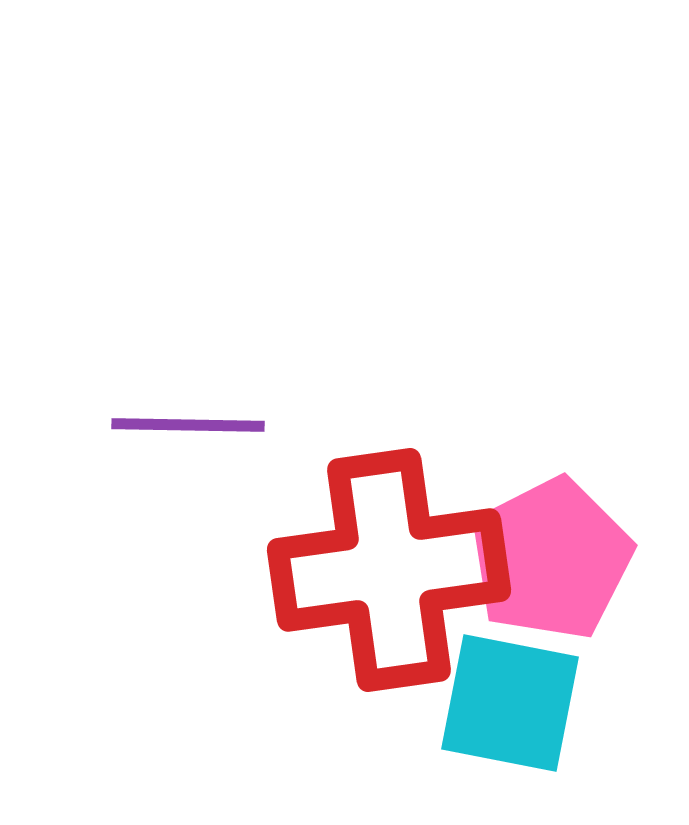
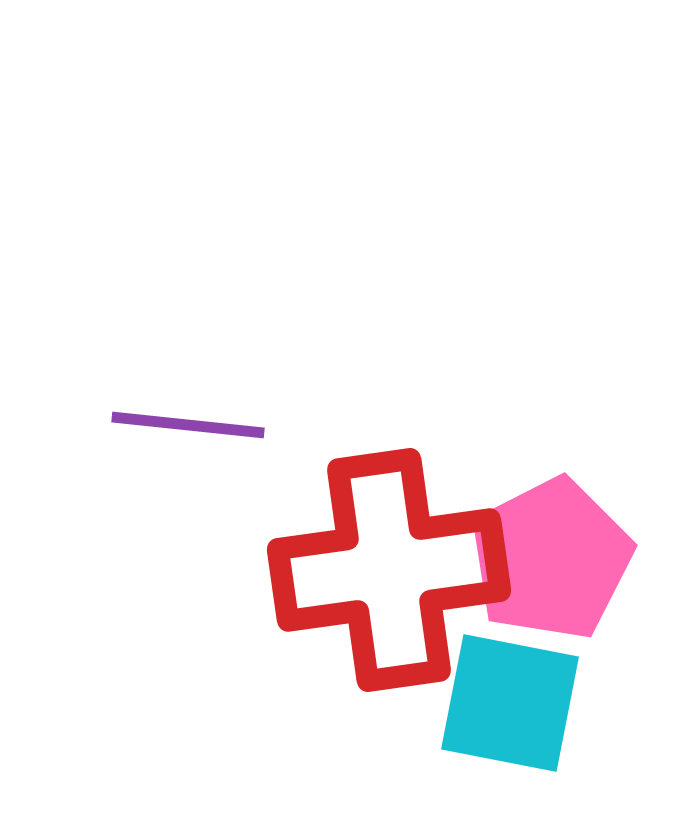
purple line: rotated 5 degrees clockwise
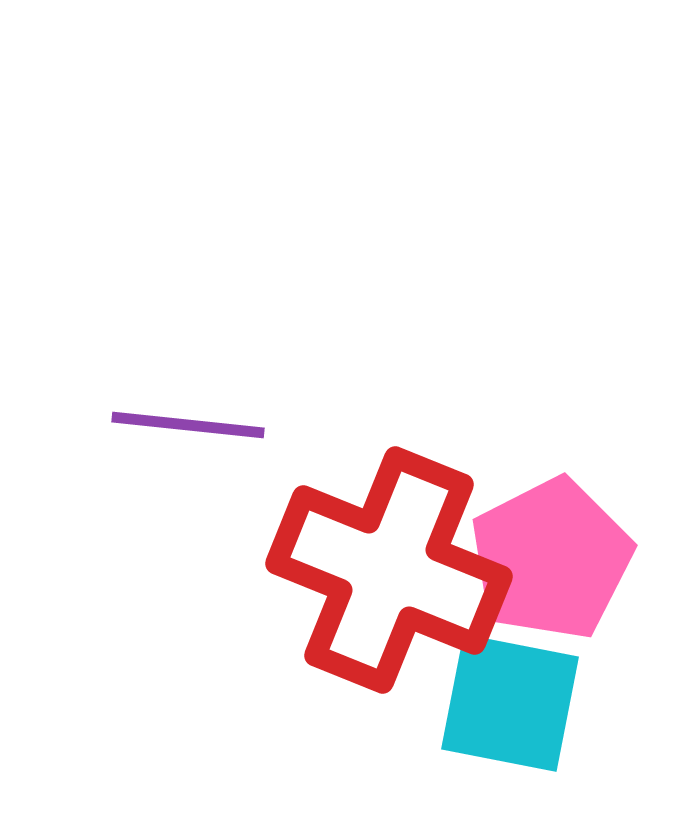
red cross: rotated 30 degrees clockwise
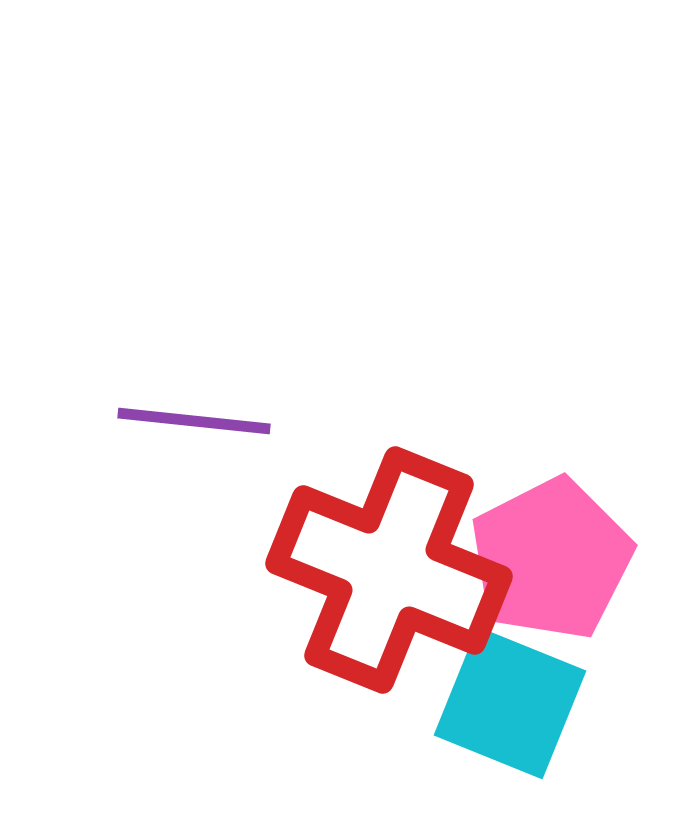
purple line: moved 6 px right, 4 px up
cyan square: rotated 11 degrees clockwise
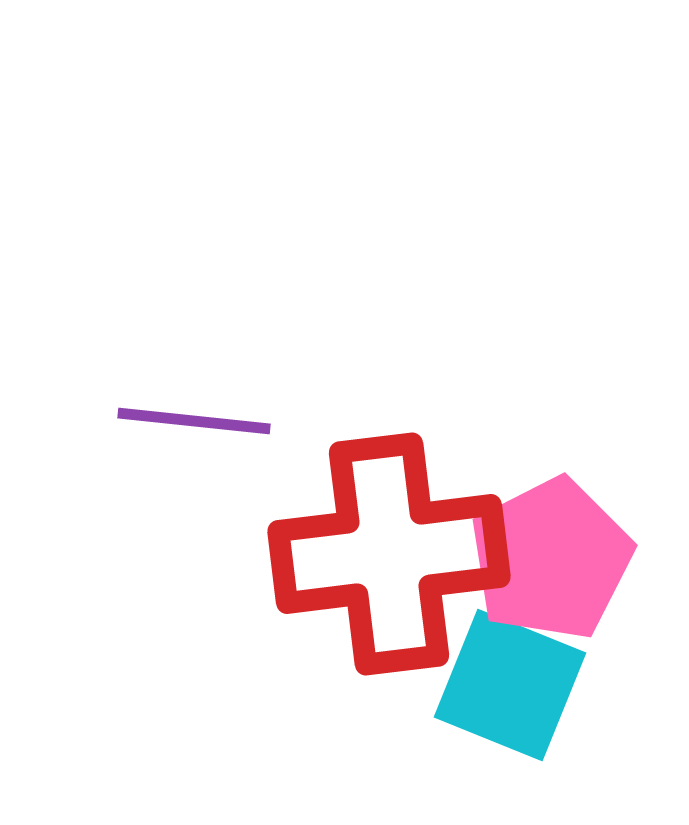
red cross: moved 16 px up; rotated 29 degrees counterclockwise
cyan square: moved 18 px up
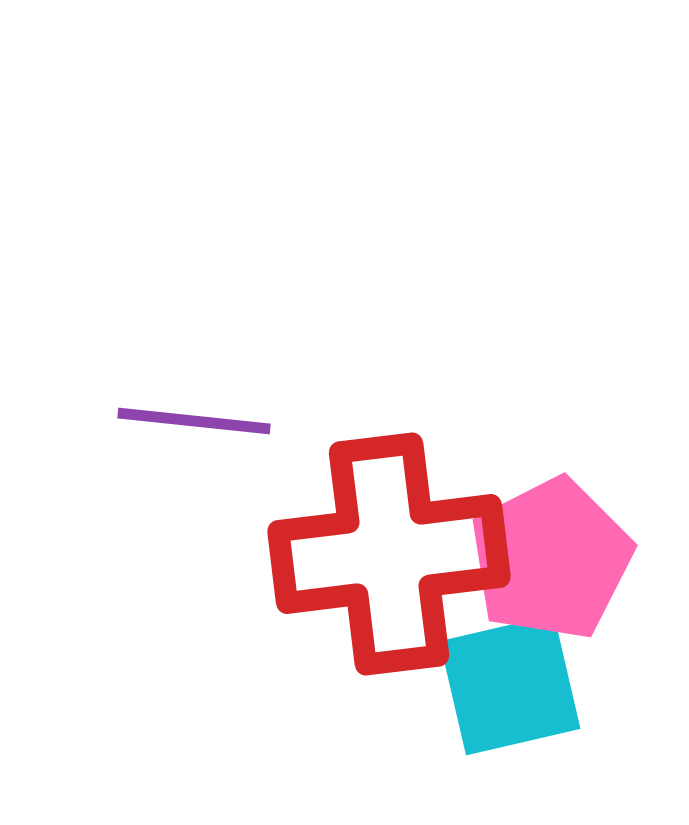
cyan square: rotated 35 degrees counterclockwise
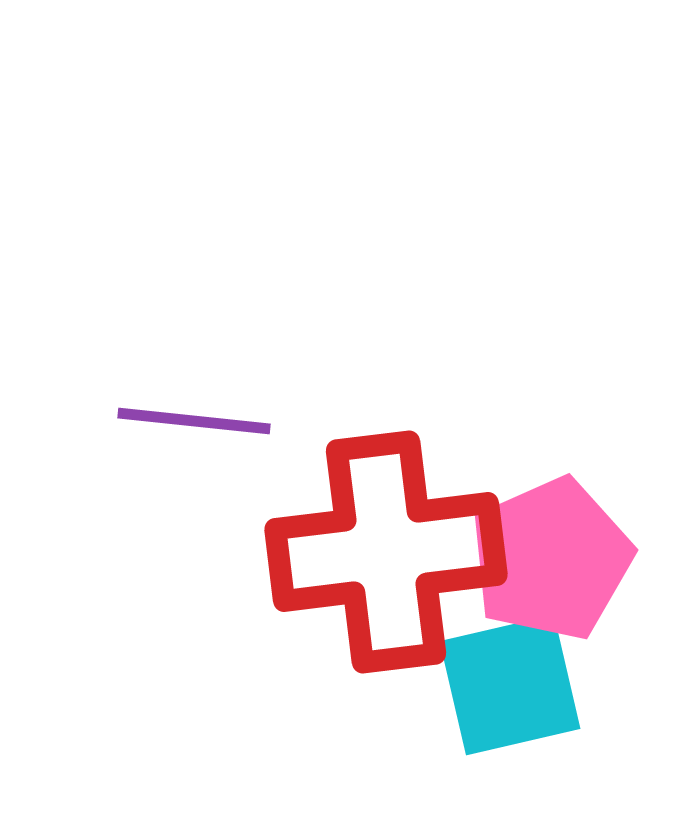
red cross: moved 3 px left, 2 px up
pink pentagon: rotated 3 degrees clockwise
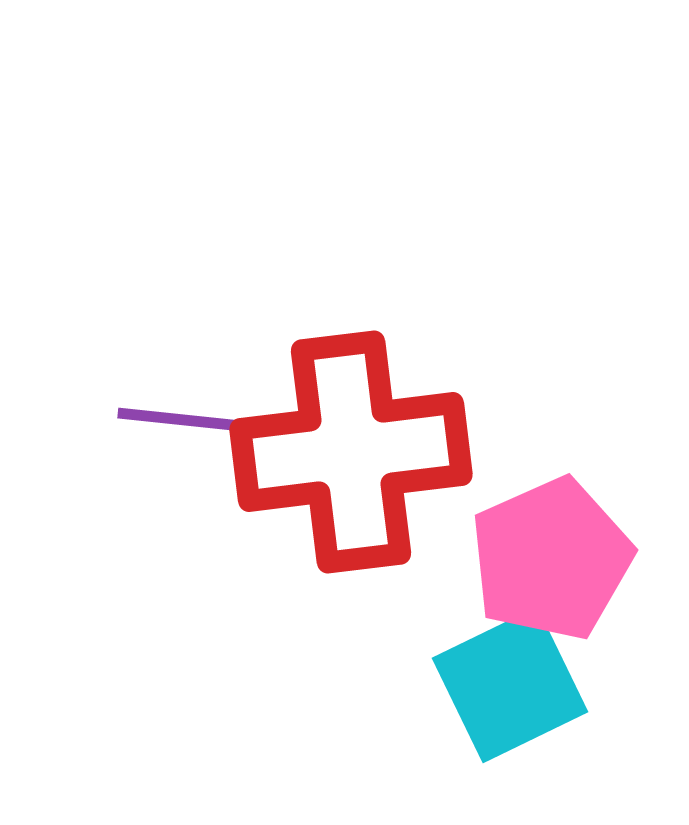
red cross: moved 35 px left, 100 px up
cyan square: rotated 13 degrees counterclockwise
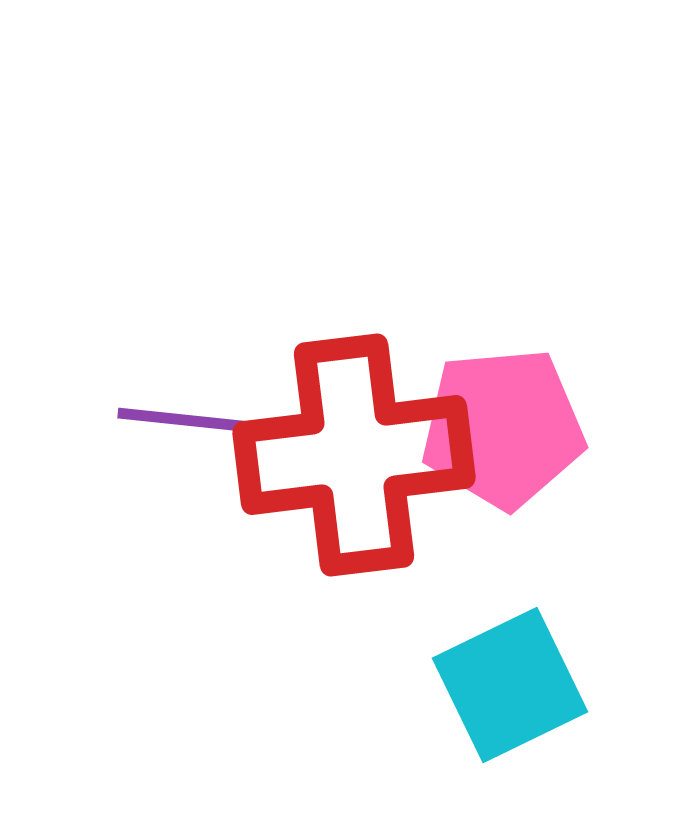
red cross: moved 3 px right, 3 px down
pink pentagon: moved 48 px left, 131 px up; rotated 19 degrees clockwise
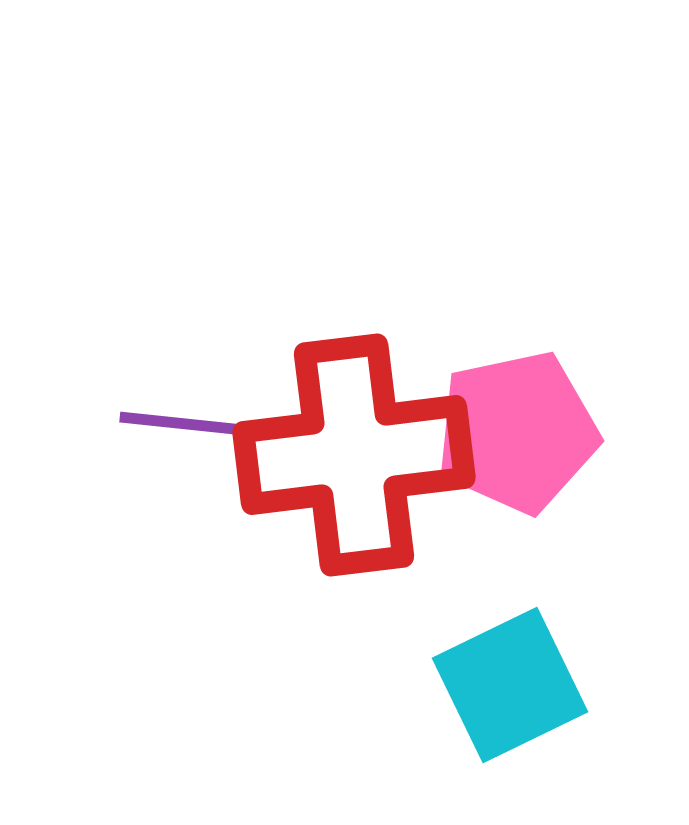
purple line: moved 2 px right, 4 px down
pink pentagon: moved 14 px right, 4 px down; rotated 7 degrees counterclockwise
